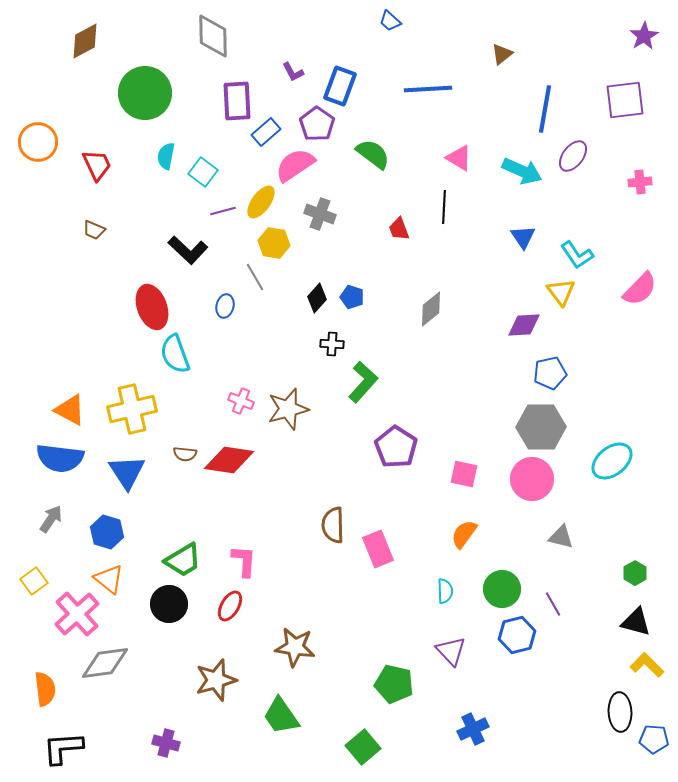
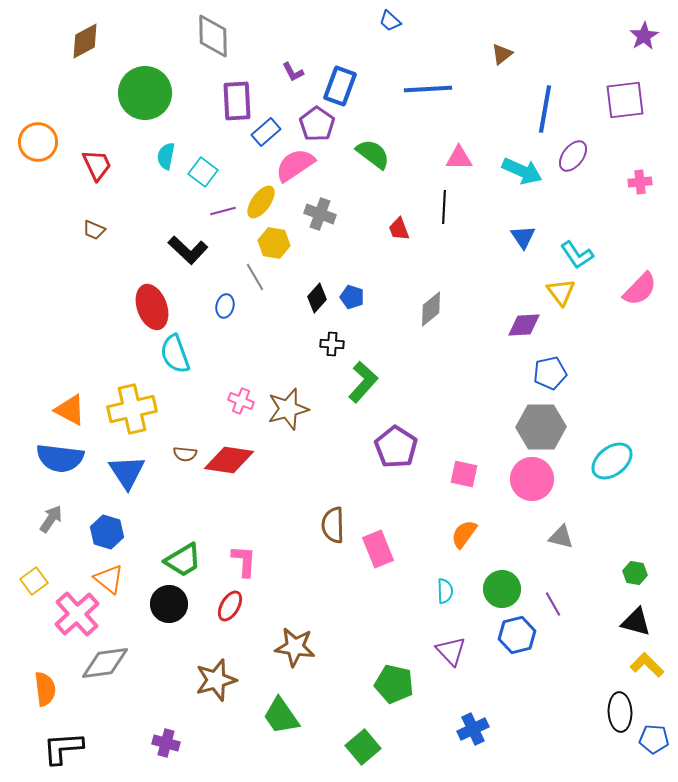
pink triangle at (459, 158): rotated 32 degrees counterclockwise
green hexagon at (635, 573): rotated 20 degrees counterclockwise
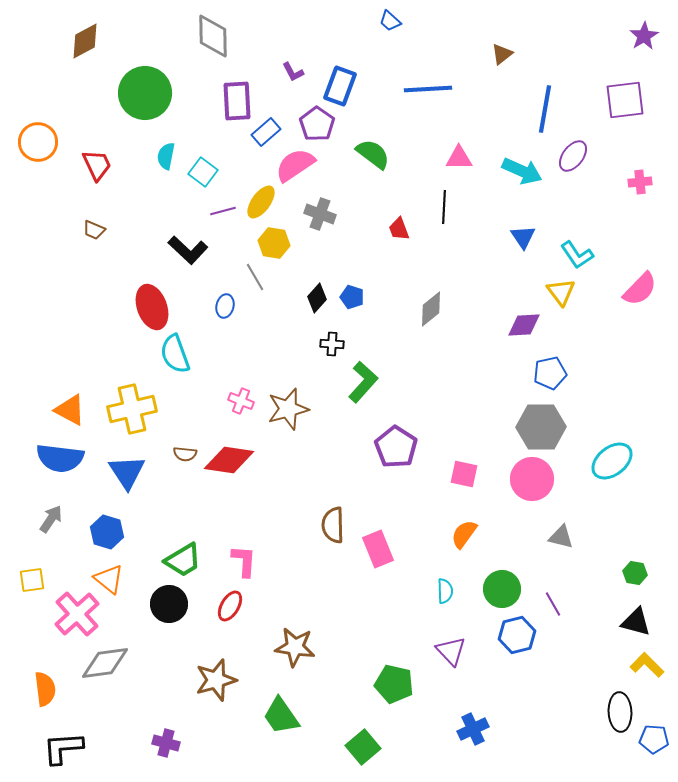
yellow square at (34, 581): moved 2 px left, 1 px up; rotated 28 degrees clockwise
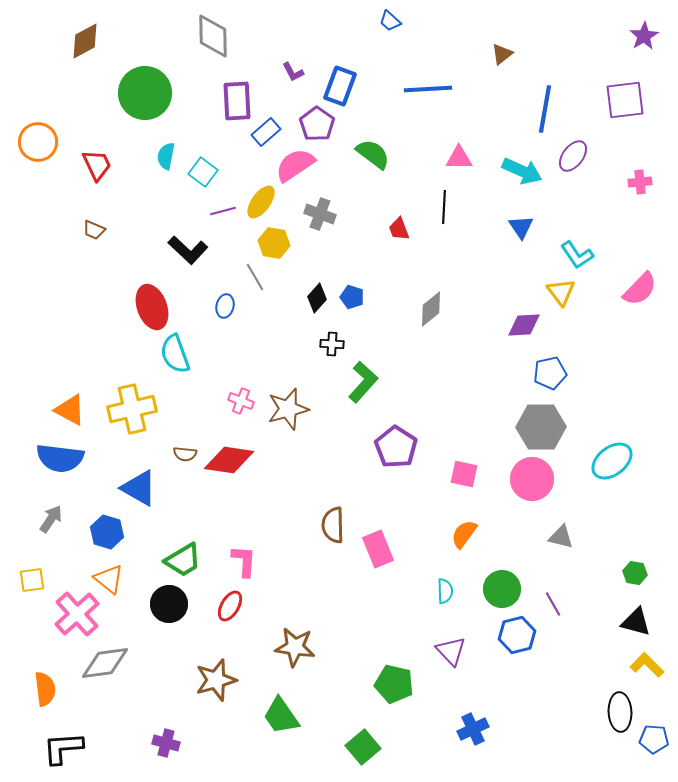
blue triangle at (523, 237): moved 2 px left, 10 px up
blue triangle at (127, 472): moved 12 px right, 16 px down; rotated 27 degrees counterclockwise
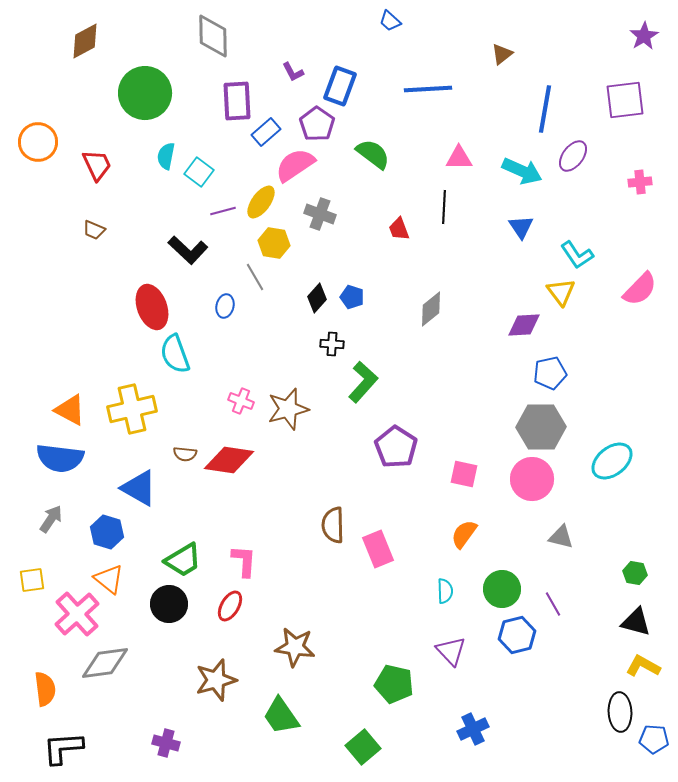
cyan square at (203, 172): moved 4 px left
yellow L-shape at (647, 665): moved 4 px left, 1 px down; rotated 16 degrees counterclockwise
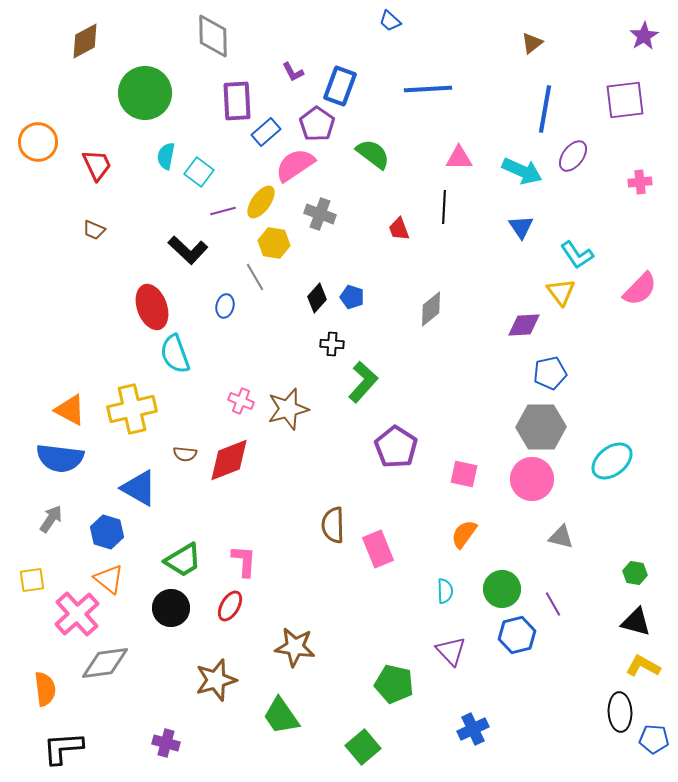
brown triangle at (502, 54): moved 30 px right, 11 px up
red diamond at (229, 460): rotated 30 degrees counterclockwise
black circle at (169, 604): moved 2 px right, 4 px down
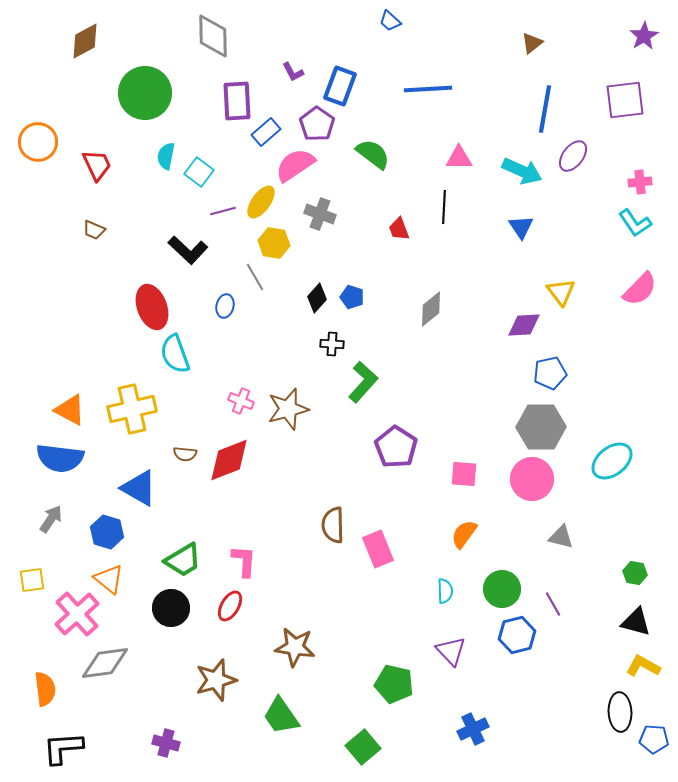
cyan L-shape at (577, 255): moved 58 px right, 32 px up
pink square at (464, 474): rotated 8 degrees counterclockwise
